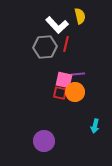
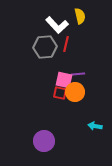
cyan arrow: rotated 88 degrees clockwise
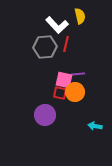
purple circle: moved 1 px right, 26 px up
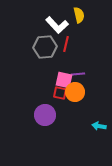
yellow semicircle: moved 1 px left, 1 px up
cyan arrow: moved 4 px right
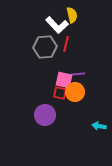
yellow semicircle: moved 7 px left
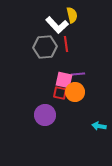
red line: rotated 21 degrees counterclockwise
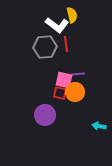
white L-shape: rotated 10 degrees counterclockwise
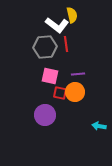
pink square: moved 14 px left, 4 px up
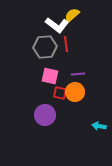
yellow semicircle: rotated 119 degrees counterclockwise
